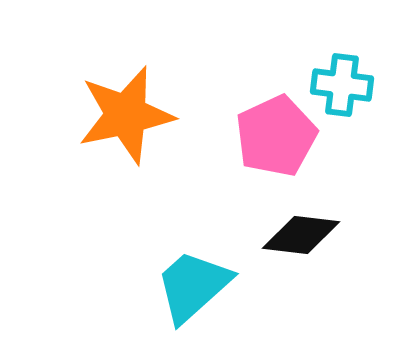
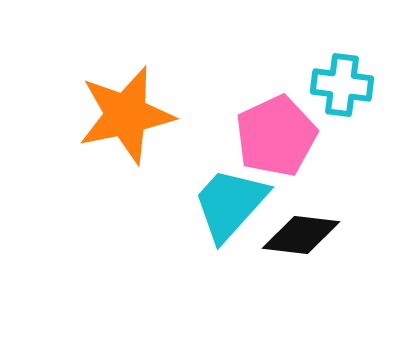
cyan trapezoid: moved 37 px right, 82 px up; rotated 6 degrees counterclockwise
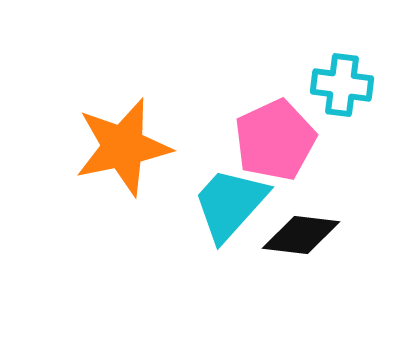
orange star: moved 3 px left, 32 px down
pink pentagon: moved 1 px left, 4 px down
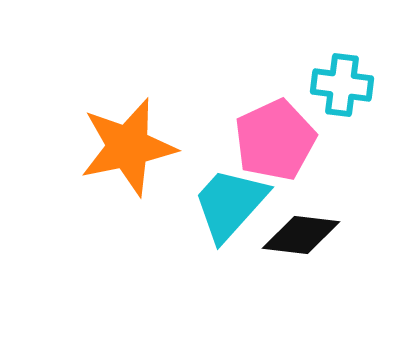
orange star: moved 5 px right
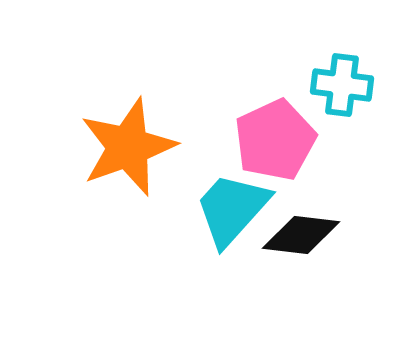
orange star: rotated 8 degrees counterclockwise
cyan trapezoid: moved 2 px right, 5 px down
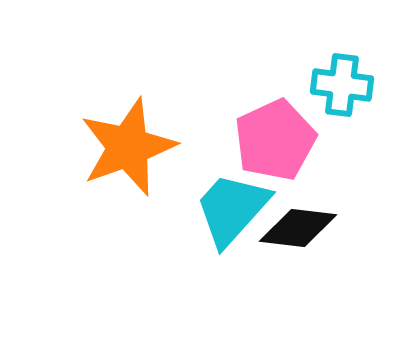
black diamond: moved 3 px left, 7 px up
